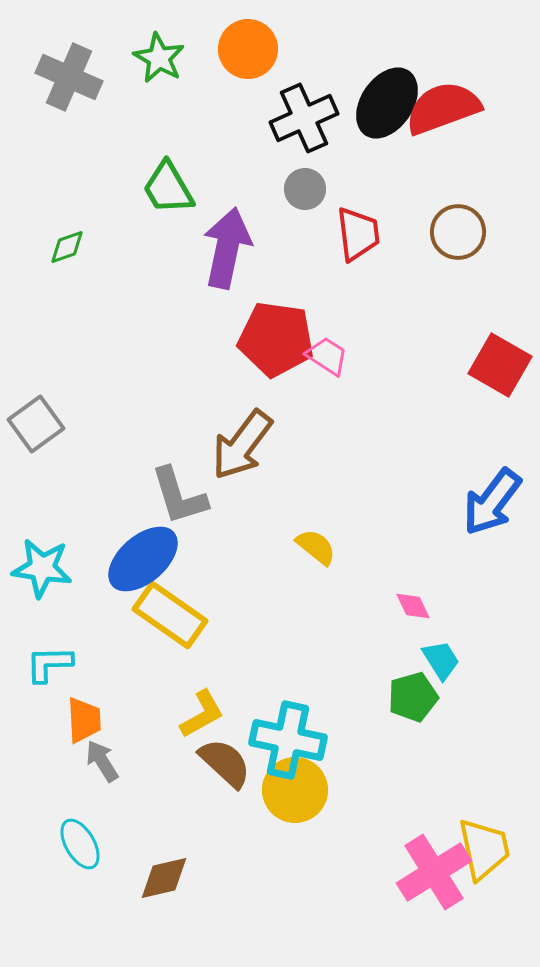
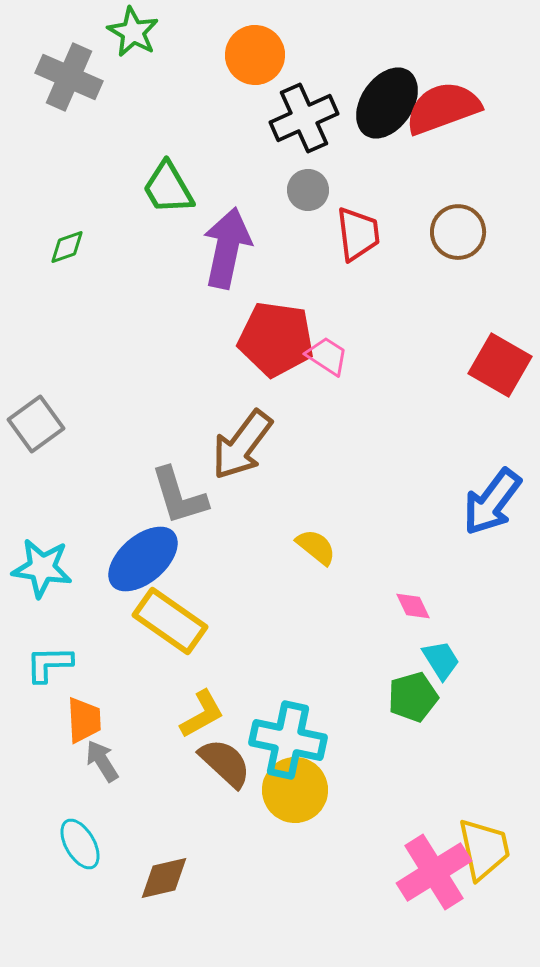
orange circle: moved 7 px right, 6 px down
green star: moved 26 px left, 26 px up
gray circle: moved 3 px right, 1 px down
yellow rectangle: moved 6 px down
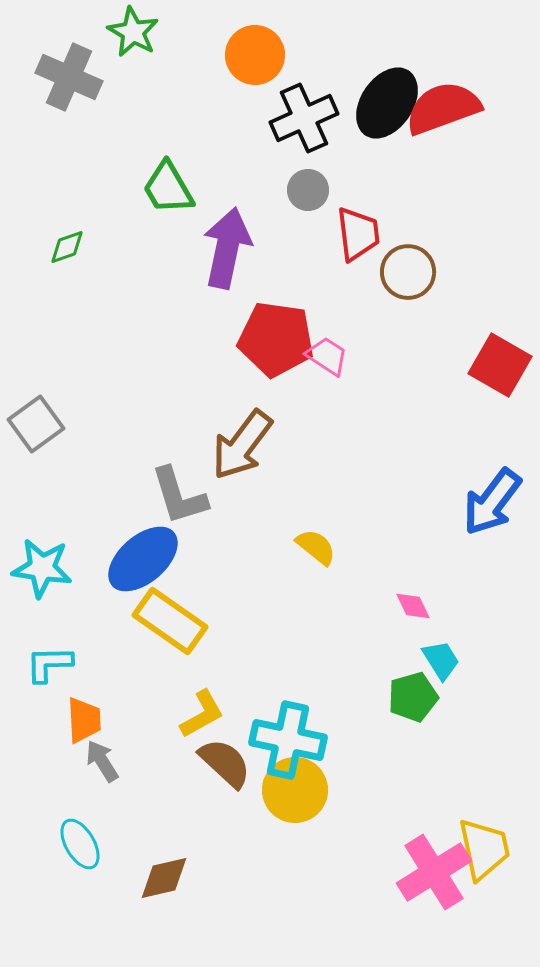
brown circle: moved 50 px left, 40 px down
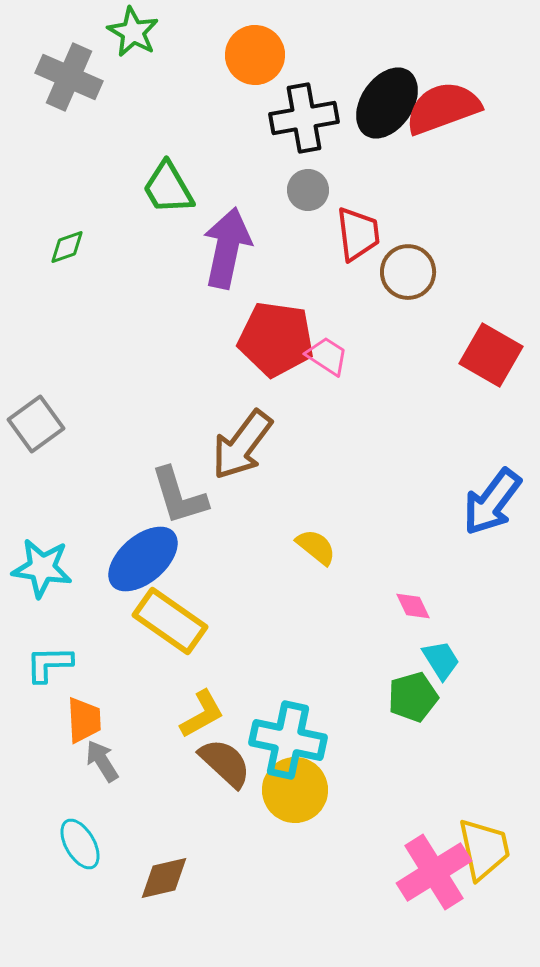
black cross: rotated 14 degrees clockwise
red square: moved 9 px left, 10 px up
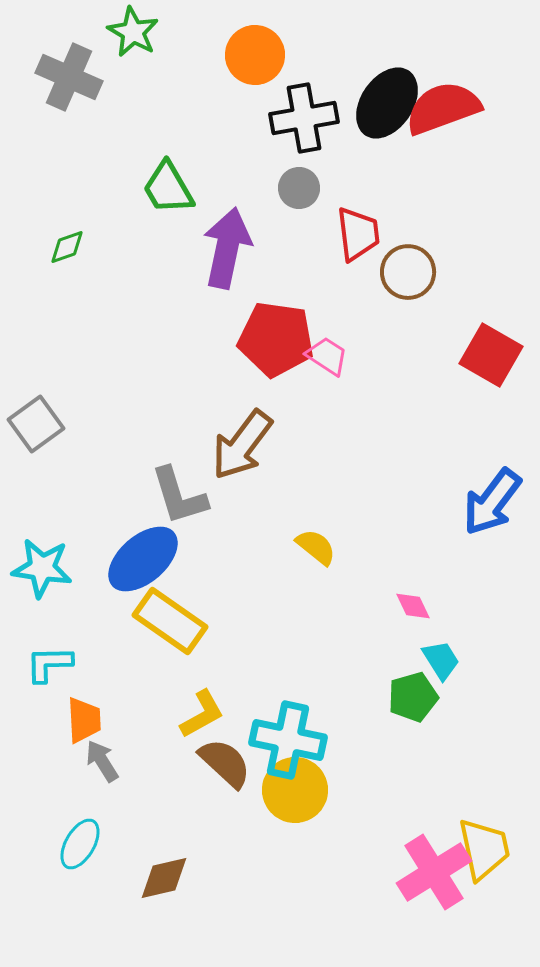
gray circle: moved 9 px left, 2 px up
cyan ellipse: rotated 60 degrees clockwise
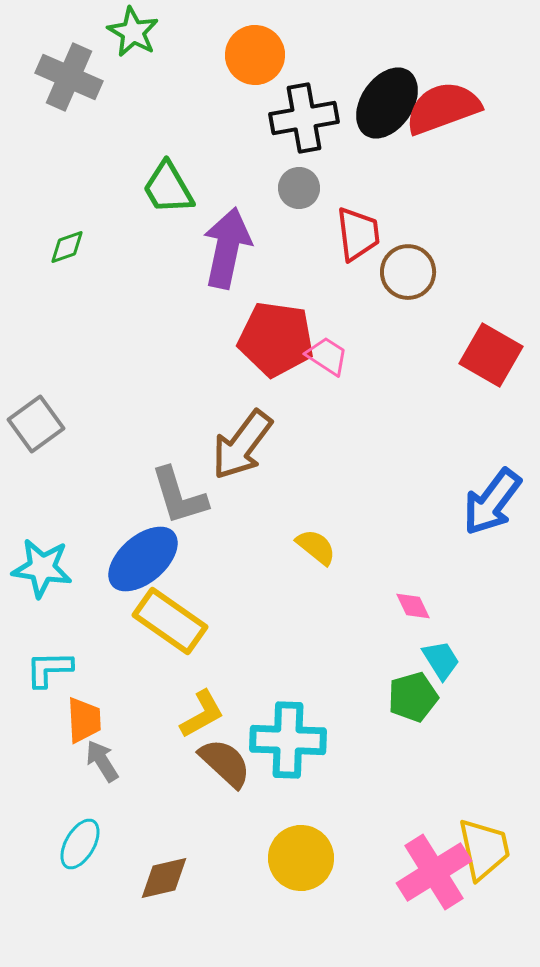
cyan L-shape: moved 5 px down
cyan cross: rotated 10 degrees counterclockwise
yellow circle: moved 6 px right, 68 px down
